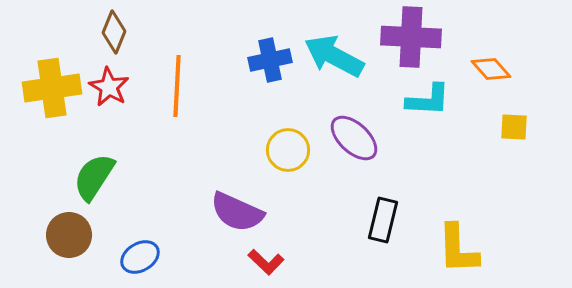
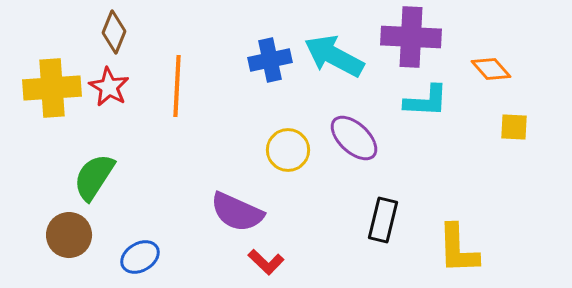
yellow cross: rotated 4 degrees clockwise
cyan L-shape: moved 2 px left, 1 px down
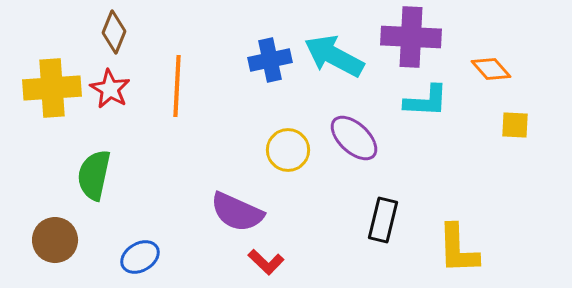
red star: moved 1 px right, 2 px down
yellow square: moved 1 px right, 2 px up
green semicircle: moved 2 px up; rotated 21 degrees counterclockwise
brown circle: moved 14 px left, 5 px down
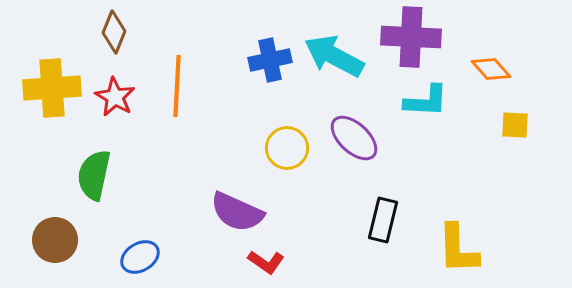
red star: moved 5 px right, 8 px down
yellow circle: moved 1 px left, 2 px up
red L-shape: rotated 9 degrees counterclockwise
